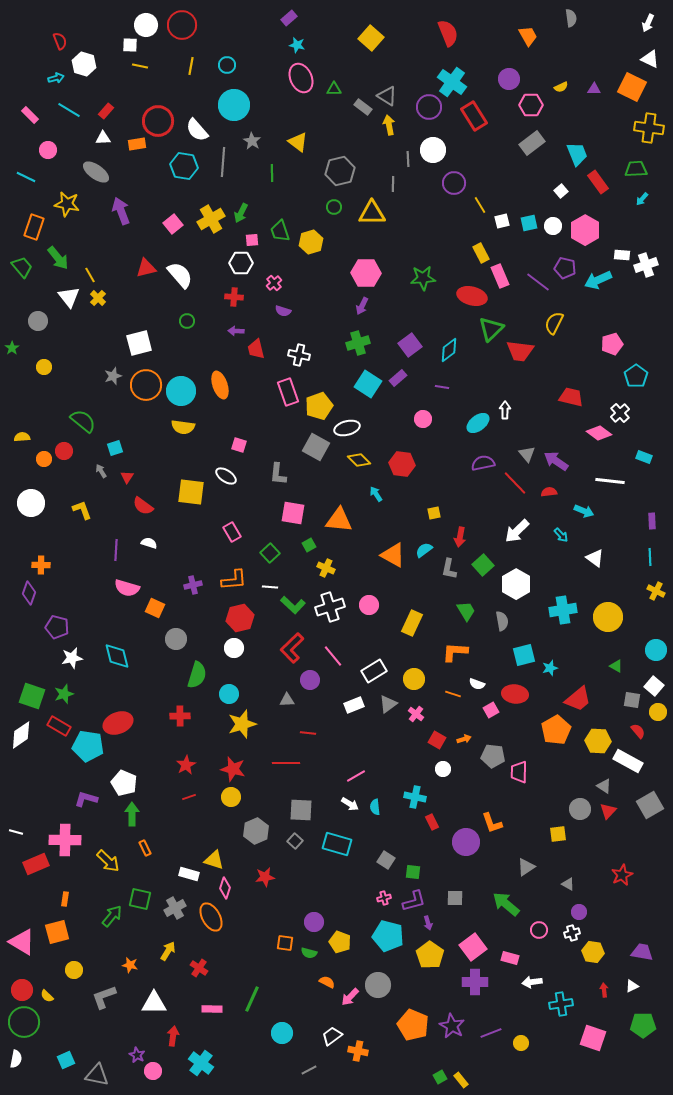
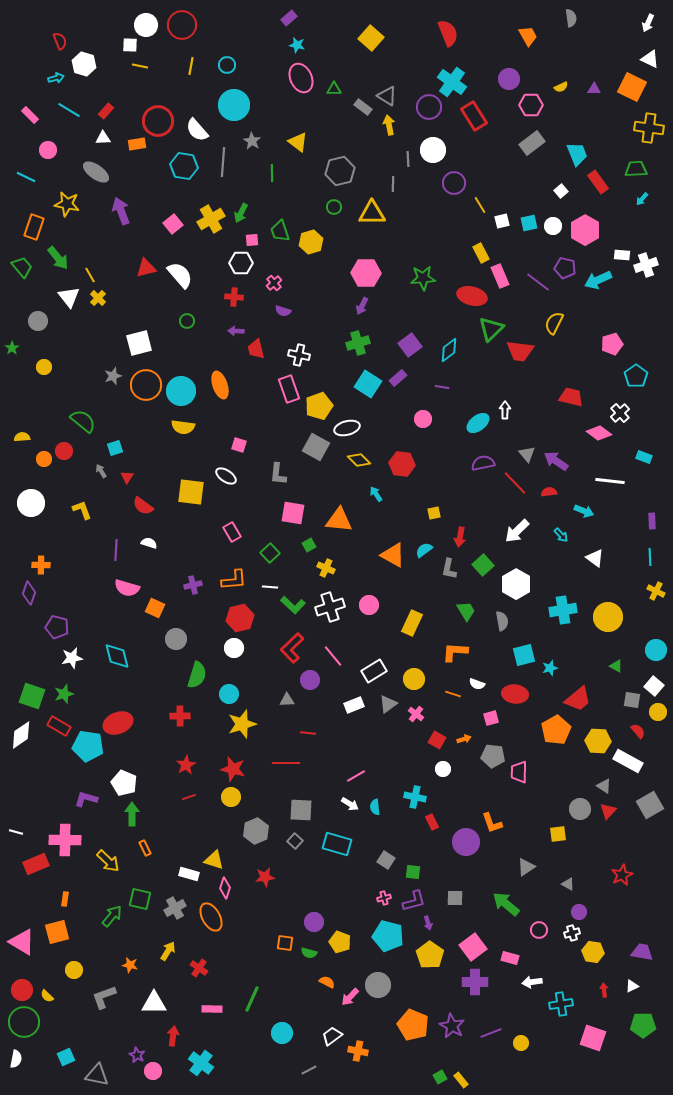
pink rectangle at (288, 392): moved 1 px right, 3 px up
pink square at (491, 710): moved 8 px down; rotated 14 degrees clockwise
cyan square at (66, 1060): moved 3 px up
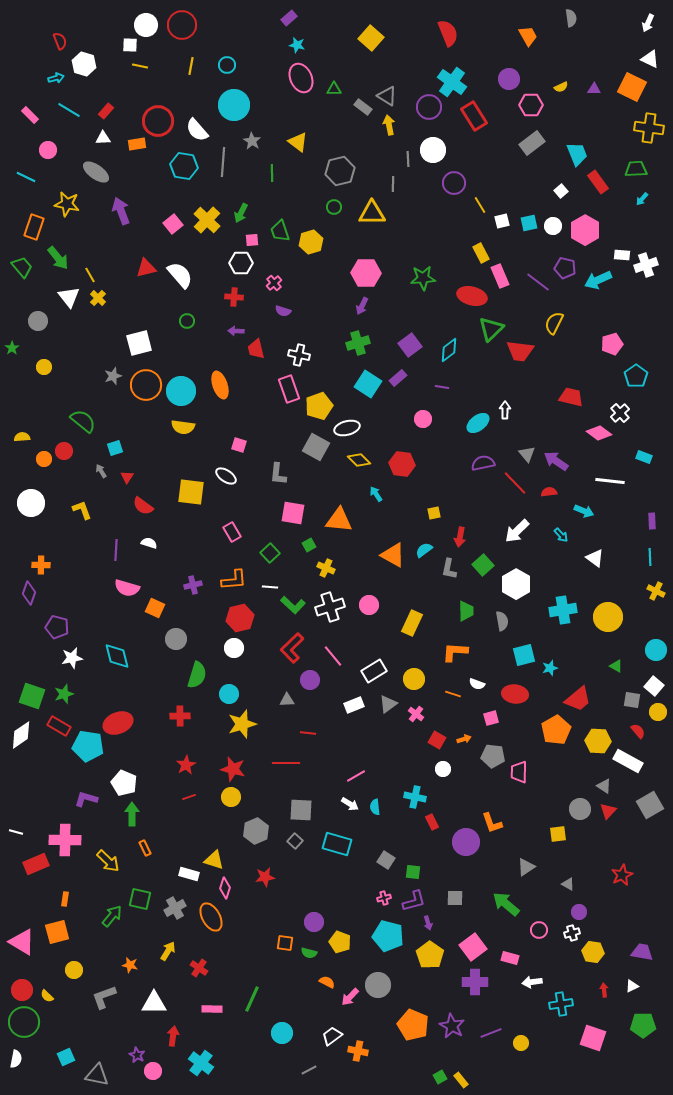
yellow cross at (211, 219): moved 4 px left, 1 px down; rotated 16 degrees counterclockwise
green trapezoid at (466, 611): rotated 30 degrees clockwise
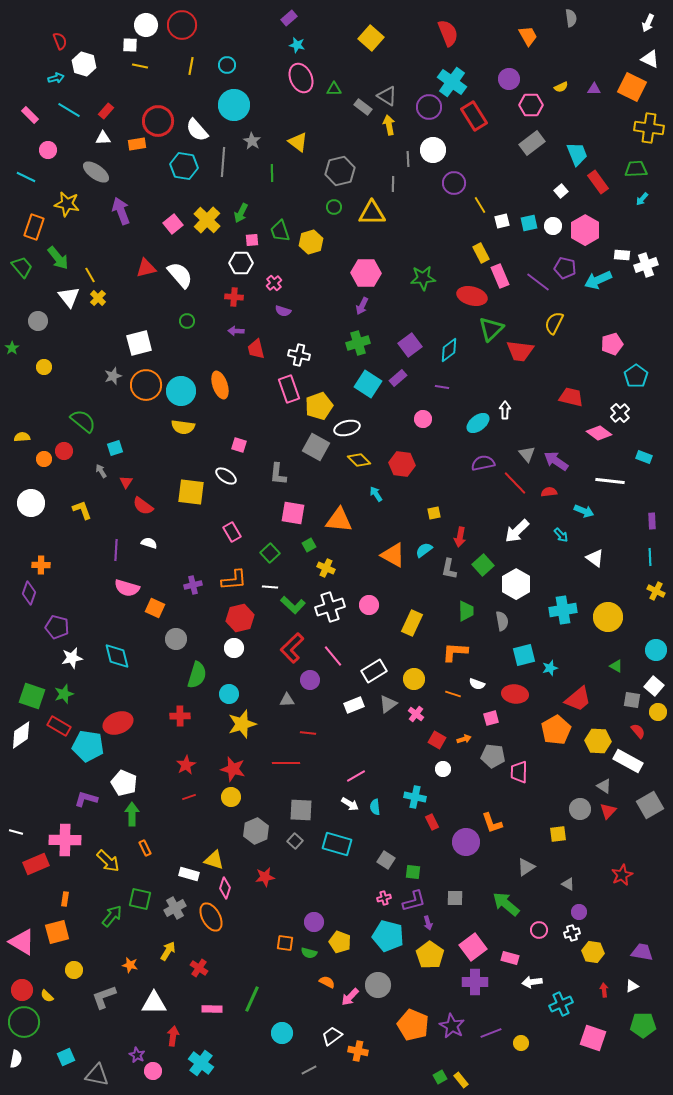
red triangle at (127, 477): moved 1 px left, 5 px down
cyan cross at (561, 1004): rotated 15 degrees counterclockwise
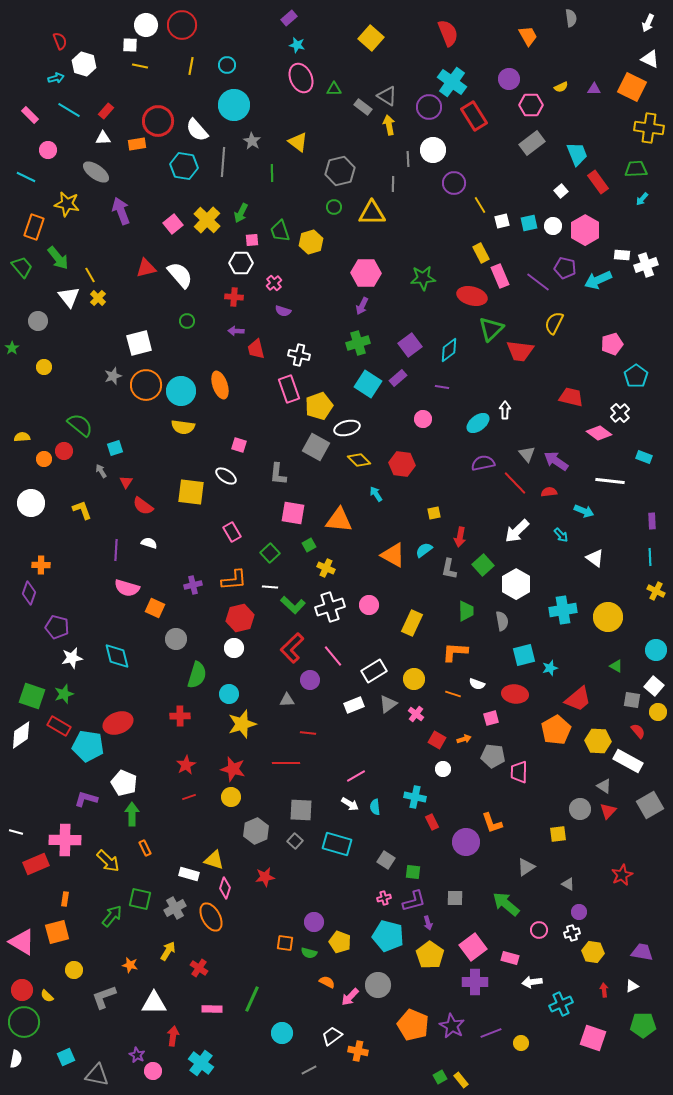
green semicircle at (83, 421): moved 3 px left, 4 px down
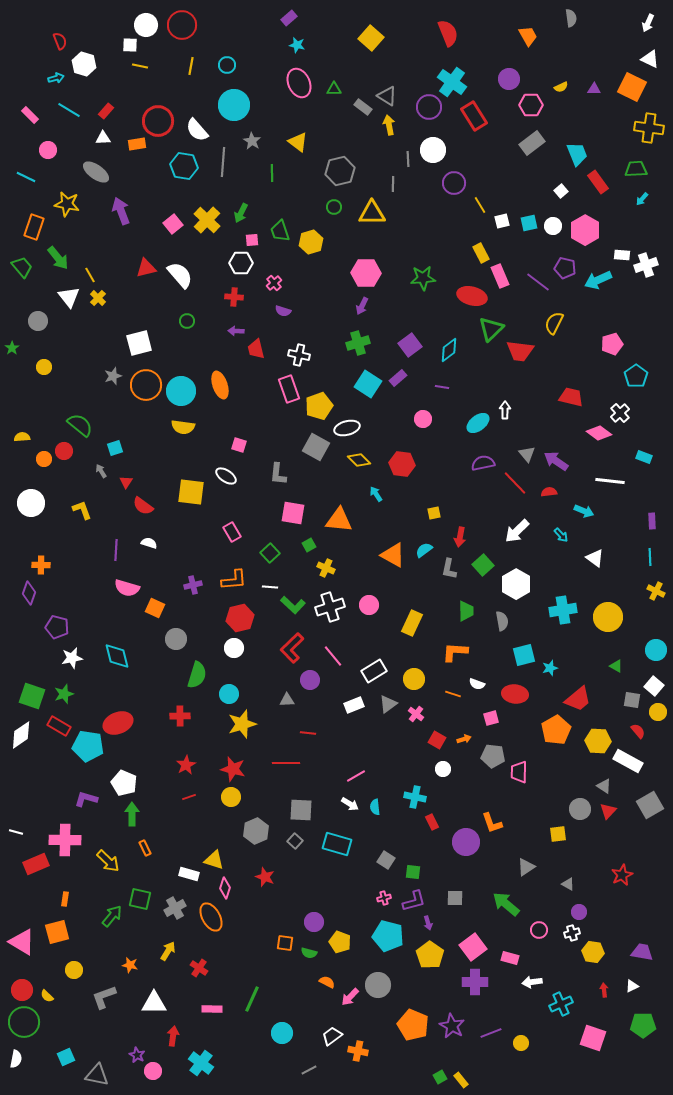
pink ellipse at (301, 78): moved 2 px left, 5 px down
red star at (265, 877): rotated 30 degrees clockwise
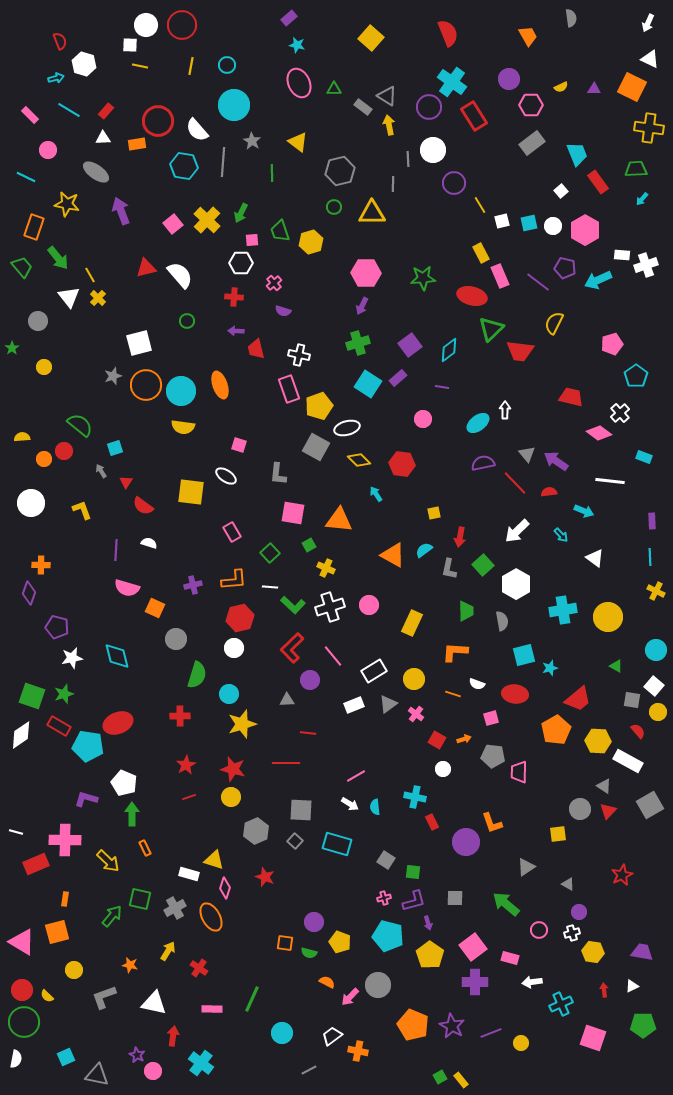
white triangle at (154, 1003): rotated 12 degrees clockwise
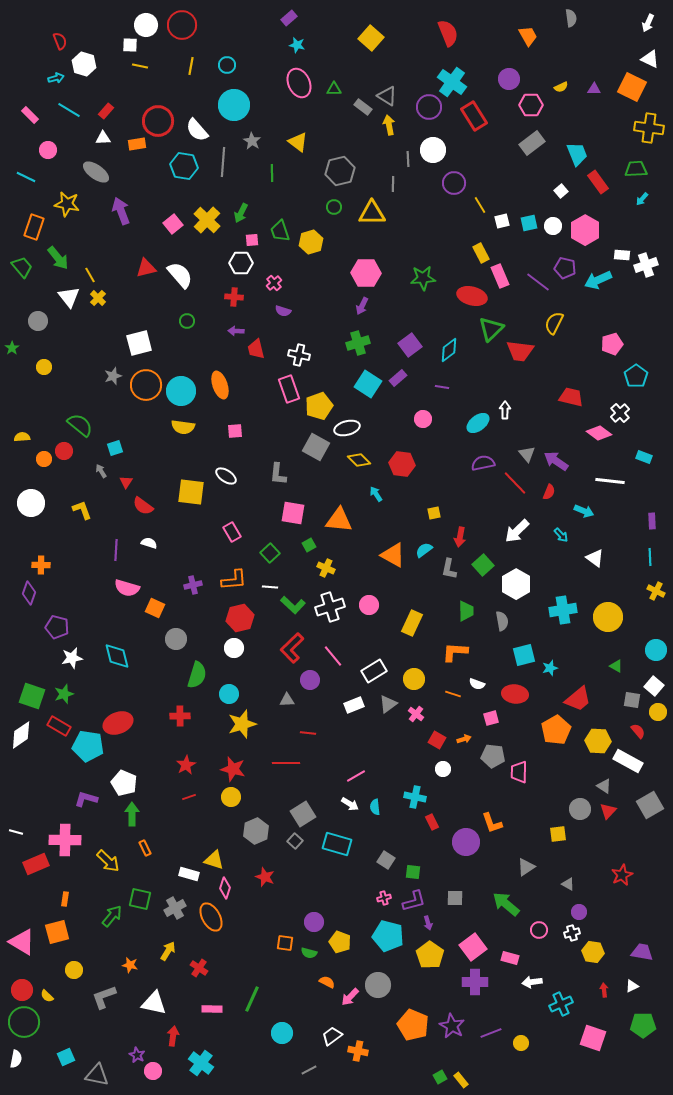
pink square at (239, 445): moved 4 px left, 14 px up; rotated 21 degrees counterclockwise
red semicircle at (549, 492): rotated 119 degrees clockwise
gray square at (301, 810): moved 2 px right, 4 px down; rotated 35 degrees counterclockwise
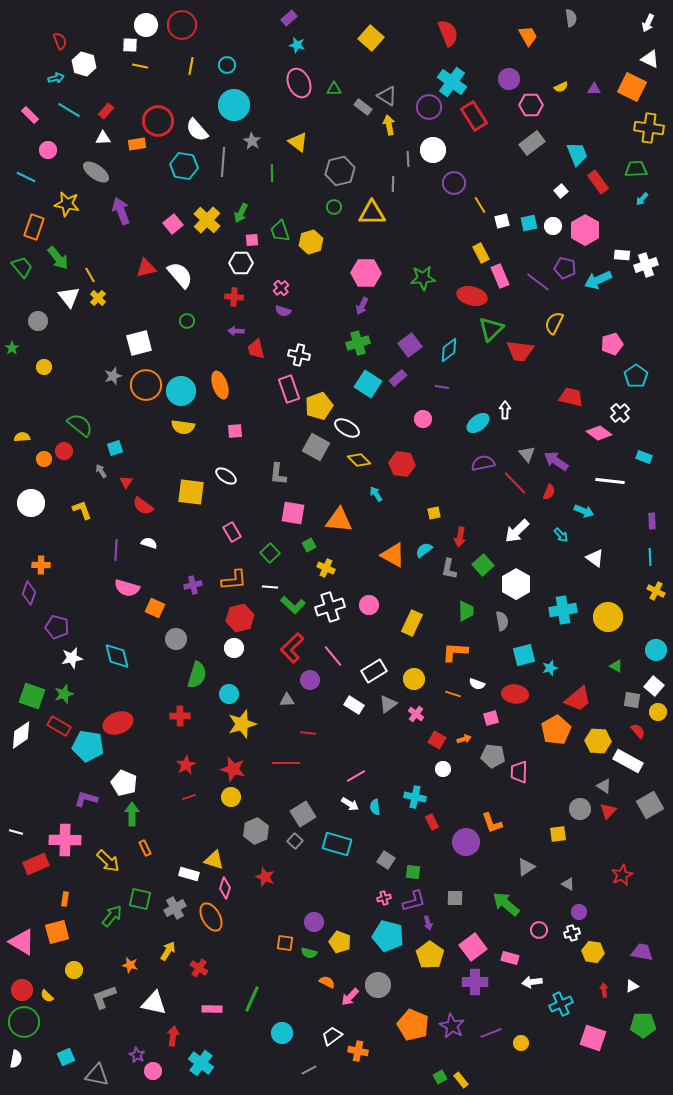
pink cross at (274, 283): moved 7 px right, 5 px down
white ellipse at (347, 428): rotated 45 degrees clockwise
white rectangle at (354, 705): rotated 54 degrees clockwise
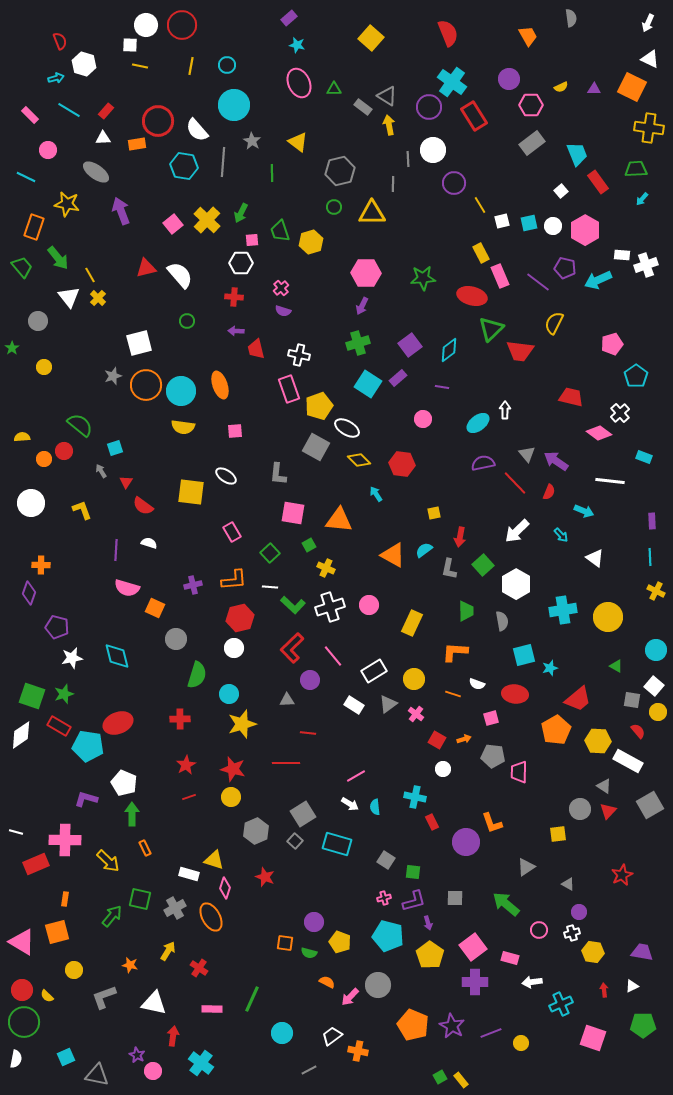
red cross at (180, 716): moved 3 px down
